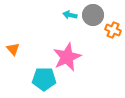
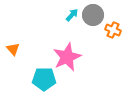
cyan arrow: moved 2 px right; rotated 120 degrees clockwise
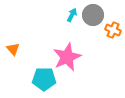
cyan arrow: rotated 16 degrees counterclockwise
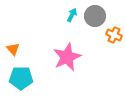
gray circle: moved 2 px right, 1 px down
orange cross: moved 1 px right, 5 px down
cyan pentagon: moved 23 px left, 1 px up
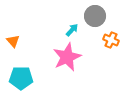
cyan arrow: moved 15 px down; rotated 16 degrees clockwise
orange cross: moved 3 px left, 5 px down
orange triangle: moved 8 px up
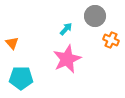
cyan arrow: moved 6 px left, 1 px up
orange triangle: moved 1 px left, 2 px down
pink star: moved 2 px down
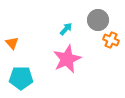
gray circle: moved 3 px right, 4 px down
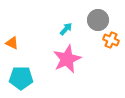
orange triangle: rotated 24 degrees counterclockwise
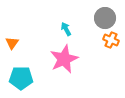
gray circle: moved 7 px right, 2 px up
cyan arrow: rotated 72 degrees counterclockwise
orange triangle: rotated 40 degrees clockwise
pink star: moved 3 px left
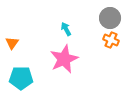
gray circle: moved 5 px right
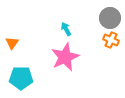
pink star: moved 1 px right, 2 px up
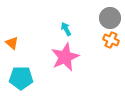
orange triangle: rotated 24 degrees counterclockwise
